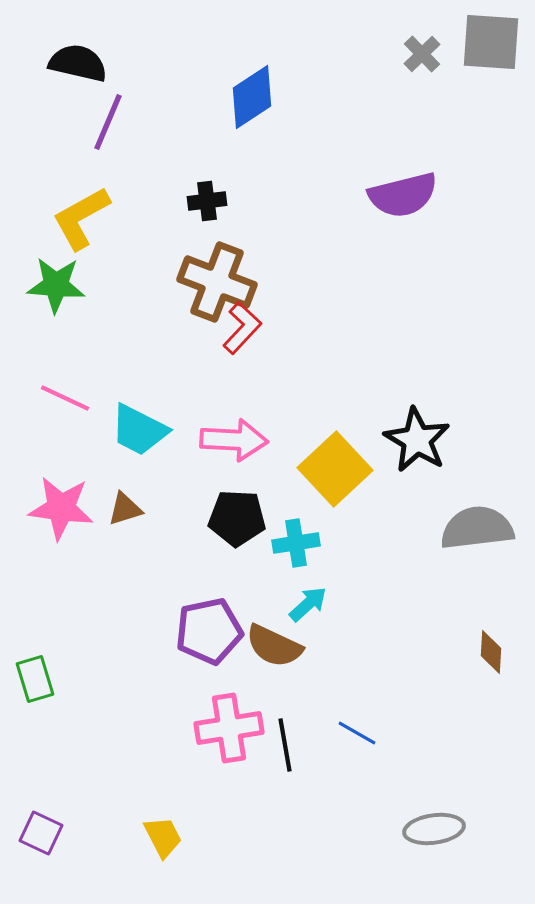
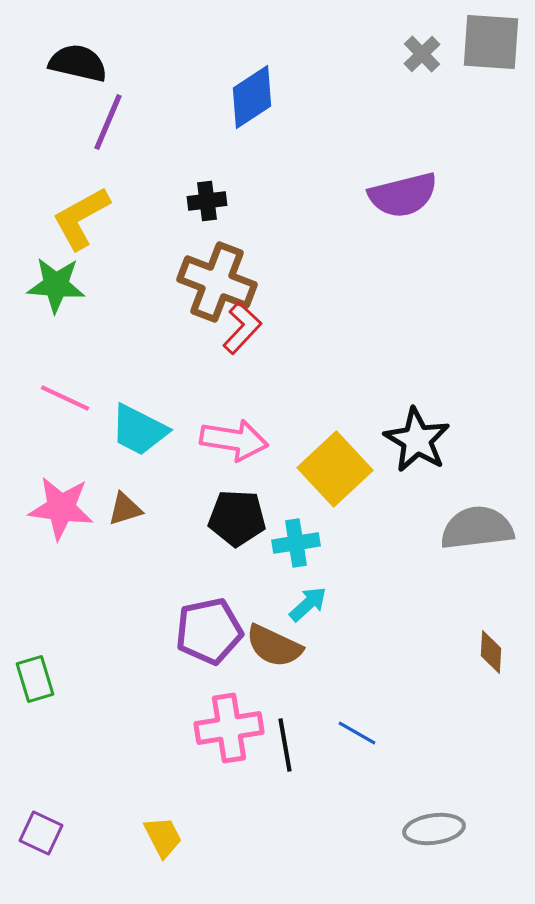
pink arrow: rotated 6 degrees clockwise
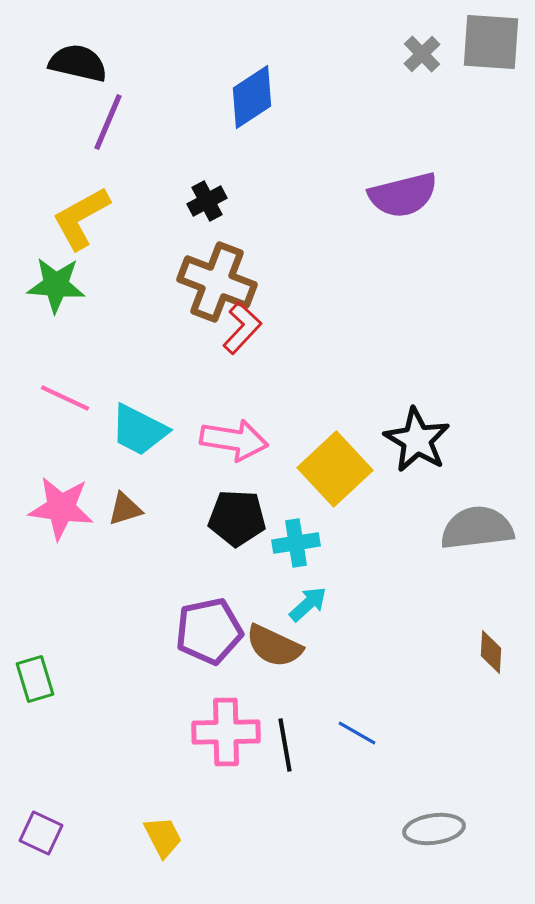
black cross: rotated 21 degrees counterclockwise
pink cross: moved 3 px left, 4 px down; rotated 8 degrees clockwise
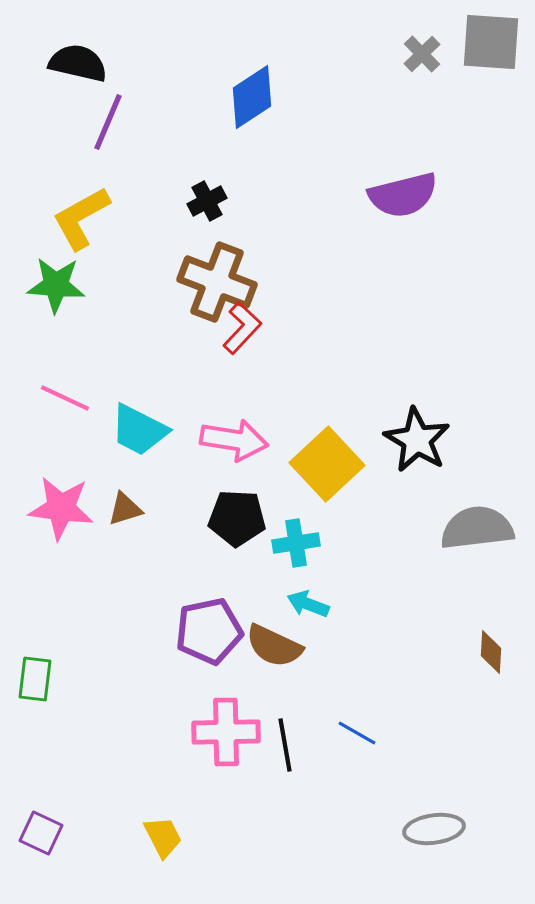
yellow square: moved 8 px left, 5 px up
cyan arrow: rotated 117 degrees counterclockwise
green rectangle: rotated 24 degrees clockwise
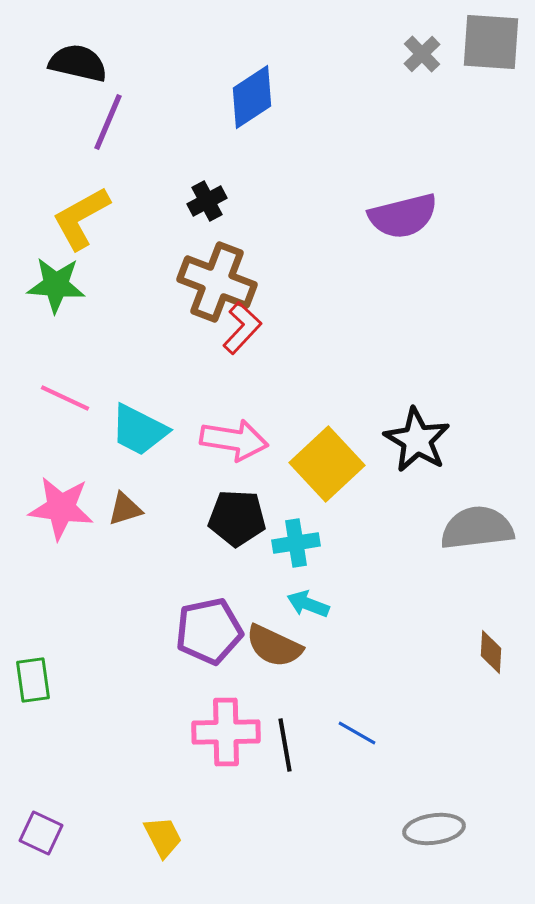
purple semicircle: moved 21 px down
green rectangle: moved 2 px left, 1 px down; rotated 15 degrees counterclockwise
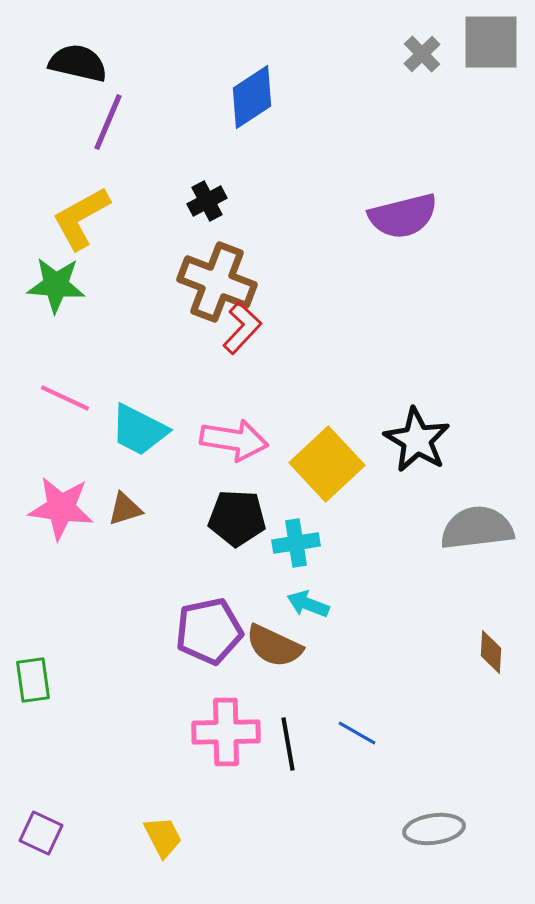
gray square: rotated 4 degrees counterclockwise
black line: moved 3 px right, 1 px up
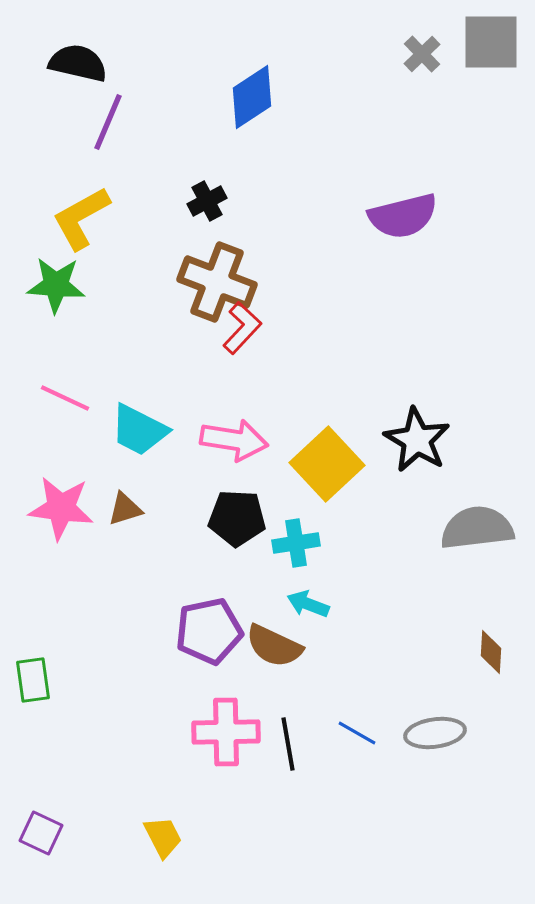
gray ellipse: moved 1 px right, 96 px up
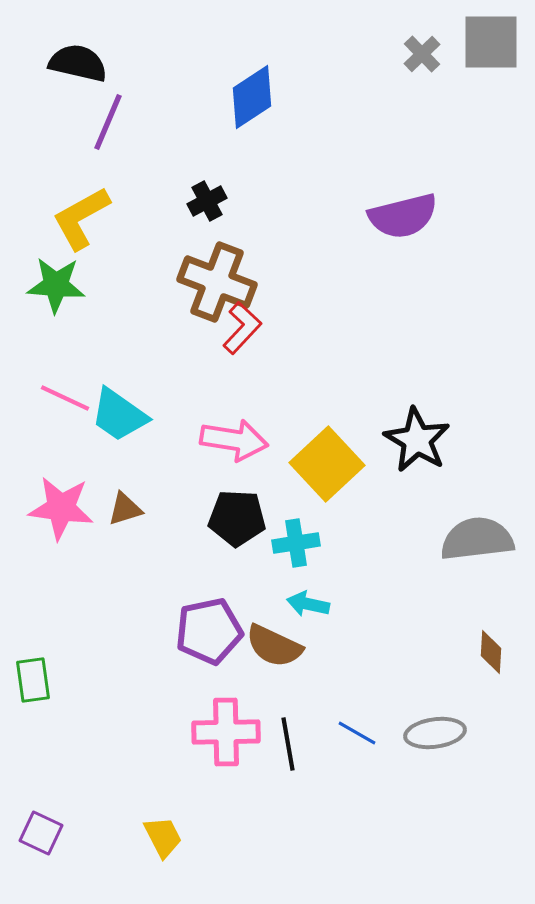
cyan trapezoid: moved 20 px left, 15 px up; rotated 8 degrees clockwise
gray semicircle: moved 11 px down
cyan arrow: rotated 9 degrees counterclockwise
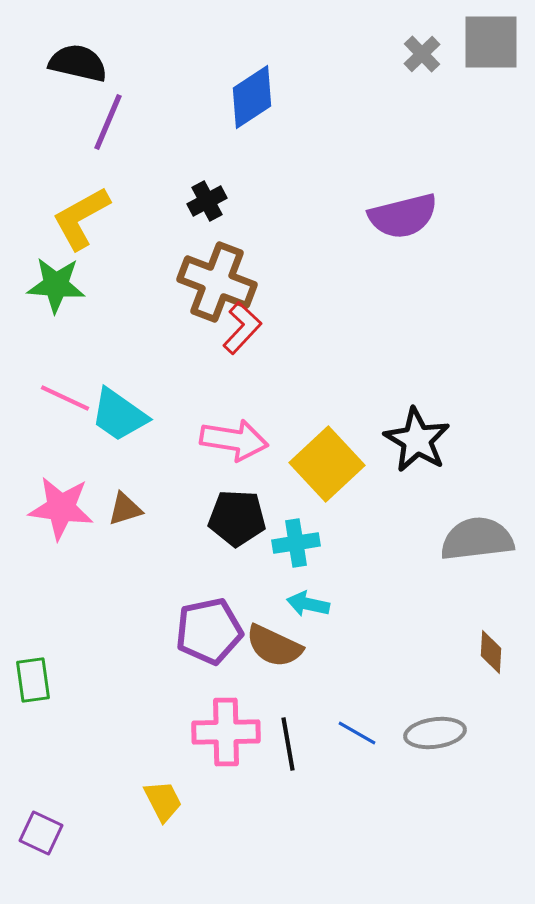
yellow trapezoid: moved 36 px up
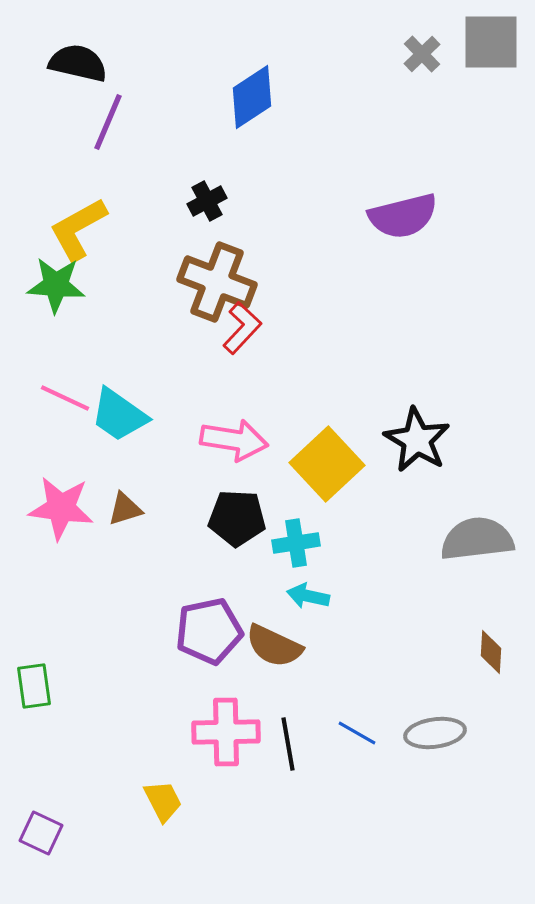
yellow L-shape: moved 3 px left, 11 px down
cyan arrow: moved 8 px up
green rectangle: moved 1 px right, 6 px down
